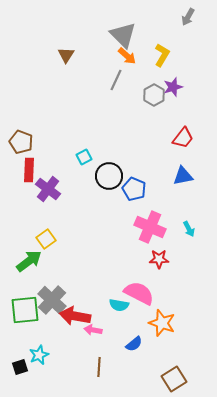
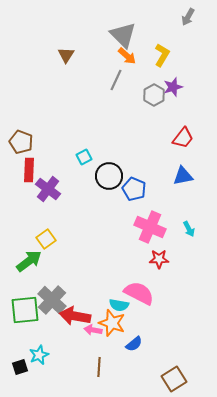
orange star: moved 50 px left
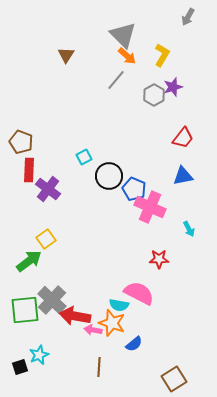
gray line: rotated 15 degrees clockwise
pink cross: moved 20 px up
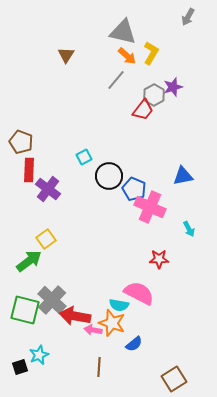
gray triangle: moved 3 px up; rotated 32 degrees counterclockwise
yellow L-shape: moved 11 px left, 2 px up
red trapezoid: moved 40 px left, 28 px up
green square: rotated 20 degrees clockwise
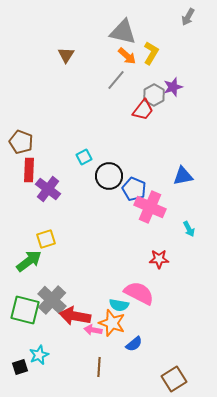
yellow square: rotated 18 degrees clockwise
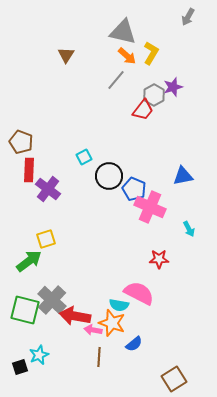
brown line: moved 10 px up
